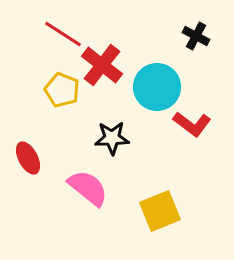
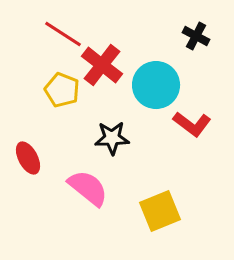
cyan circle: moved 1 px left, 2 px up
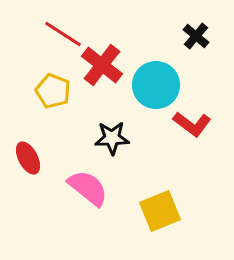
black cross: rotated 12 degrees clockwise
yellow pentagon: moved 9 px left, 1 px down
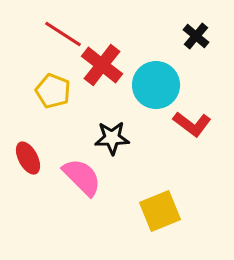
pink semicircle: moved 6 px left, 11 px up; rotated 6 degrees clockwise
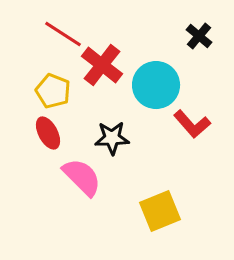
black cross: moved 3 px right
red L-shape: rotated 12 degrees clockwise
red ellipse: moved 20 px right, 25 px up
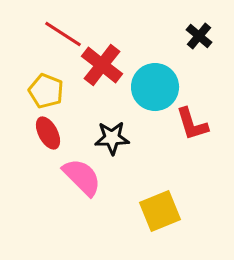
cyan circle: moved 1 px left, 2 px down
yellow pentagon: moved 7 px left
red L-shape: rotated 24 degrees clockwise
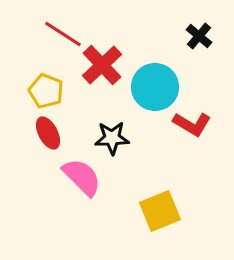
red cross: rotated 9 degrees clockwise
red L-shape: rotated 42 degrees counterclockwise
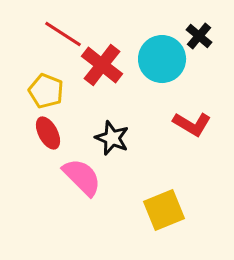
red cross: rotated 9 degrees counterclockwise
cyan circle: moved 7 px right, 28 px up
black star: rotated 24 degrees clockwise
yellow square: moved 4 px right, 1 px up
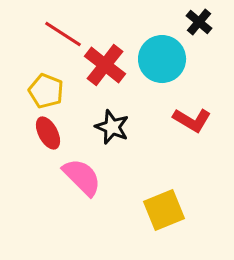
black cross: moved 14 px up
red cross: moved 3 px right
red L-shape: moved 4 px up
black star: moved 11 px up
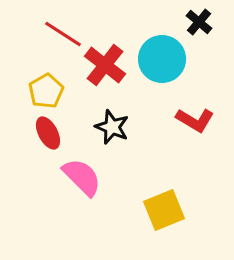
yellow pentagon: rotated 20 degrees clockwise
red L-shape: moved 3 px right
